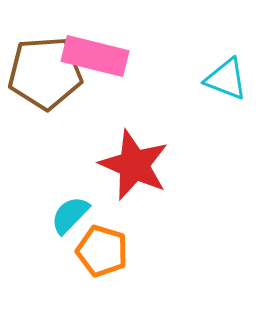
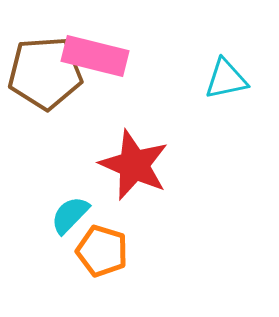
cyan triangle: rotated 33 degrees counterclockwise
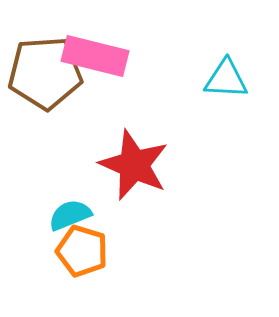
cyan triangle: rotated 15 degrees clockwise
cyan semicircle: rotated 24 degrees clockwise
orange pentagon: moved 20 px left
